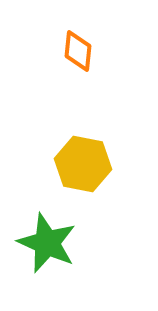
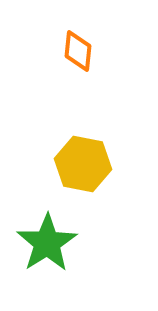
green star: rotated 16 degrees clockwise
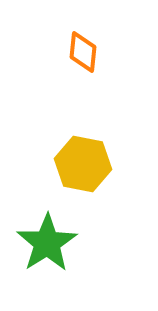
orange diamond: moved 5 px right, 1 px down
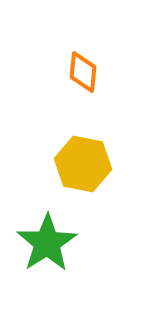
orange diamond: moved 20 px down
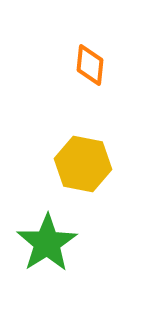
orange diamond: moved 7 px right, 7 px up
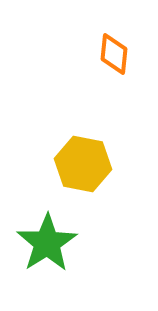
orange diamond: moved 24 px right, 11 px up
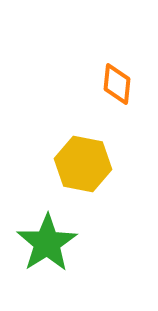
orange diamond: moved 3 px right, 30 px down
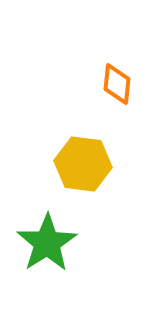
yellow hexagon: rotated 4 degrees counterclockwise
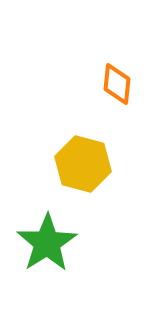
yellow hexagon: rotated 8 degrees clockwise
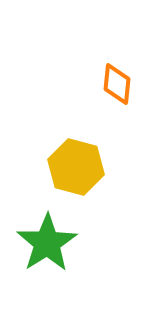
yellow hexagon: moved 7 px left, 3 px down
